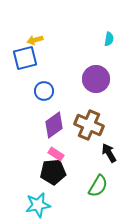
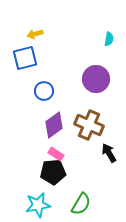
yellow arrow: moved 6 px up
green semicircle: moved 17 px left, 18 px down
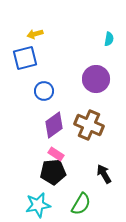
black arrow: moved 5 px left, 21 px down
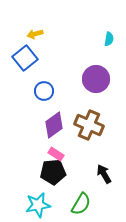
blue square: rotated 25 degrees counterclockwise
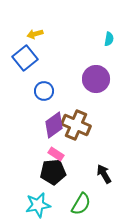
brown cross: moved 13 px left
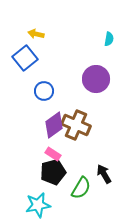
yellow arrow: moved 1 px right; rotated 28 degrees clockwise
pink rectangle: moved 3 px left
black pentagon: rotated 10 degrees counterclockwise
green semicircle: moved 16 px up
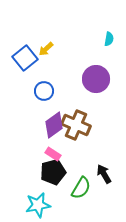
yellow arrow: moved 10 px right, 15 px down; rotated 56 degrees counterclockwise
